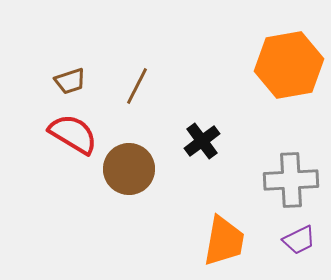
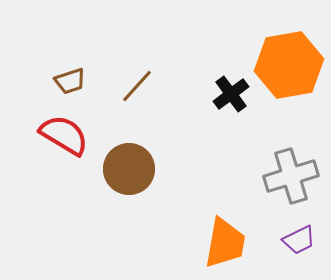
brown line: rotated 15 degrees clockwise
red semicircle: moved 9 px left, 1 px down
black cross: moved 29 px right, 47 px up
gray cross: moved 4 px up; rotated 14 degrees counterclockwise
orange trapezoid: moved 1 px right, 2 px down
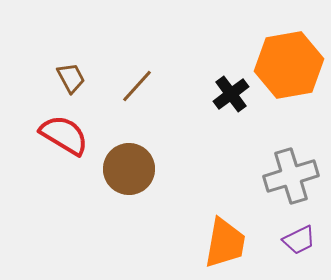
brown trapezoid: moved 1 px right, 3 px up; rotated 100 degrees counterclockwise
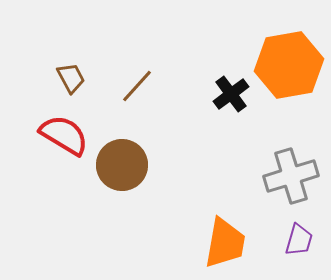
brown circle: moved 7 px left, 4 px up
purple trapezoid: rotated 48 degrees counterclockwise
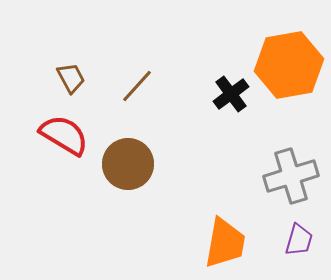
brown circle: moved 6 px right, 1 px up
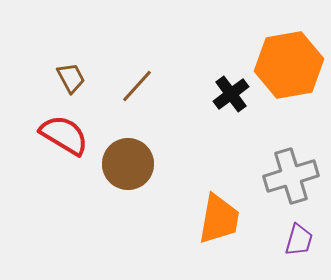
orange trapezoid: moved 6 px left, 24 px up
